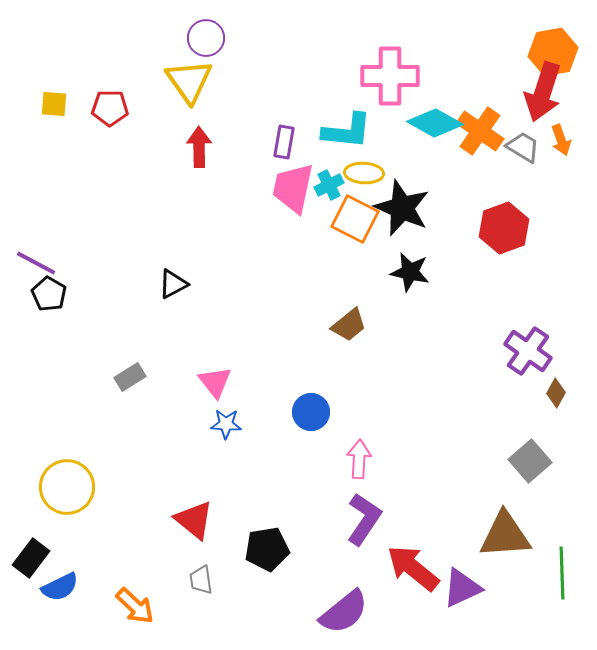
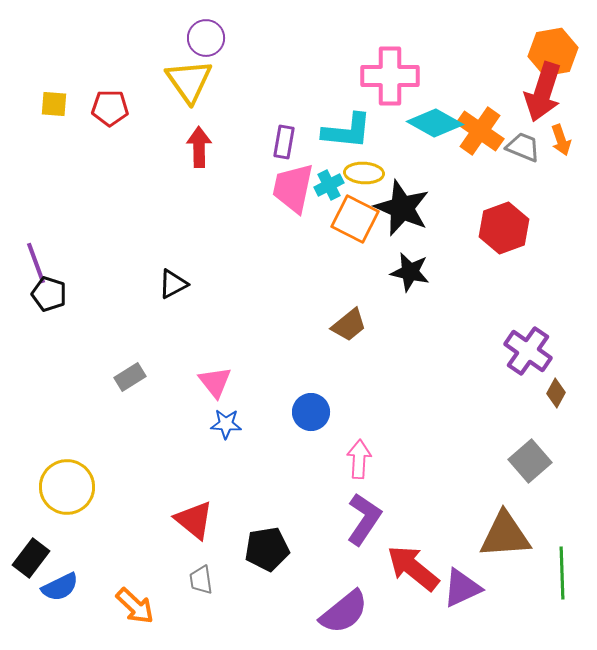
gray trapezoid at (523, 147): rotated 9 degrees counterclockwise
purple line at (36, 263): rotated 42 degrees clockwise
black pentagon at (49, 294): rotated 12 degrees counterclockwise
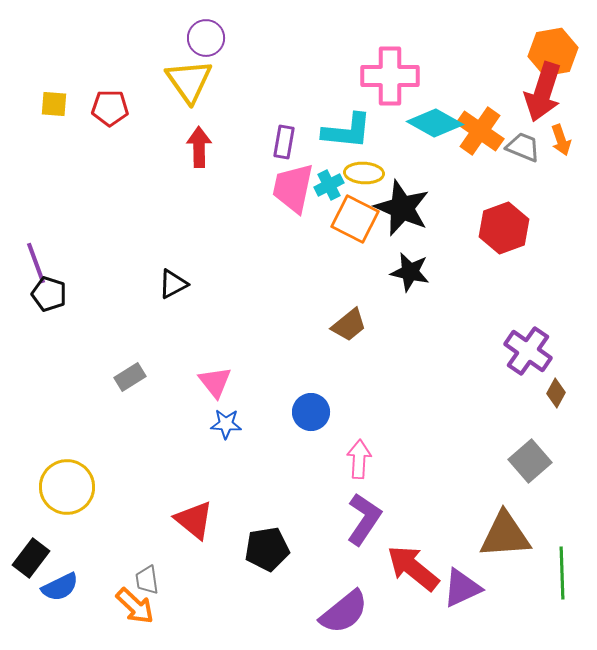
gray trapezoid at (201, 580): moved 54 px left
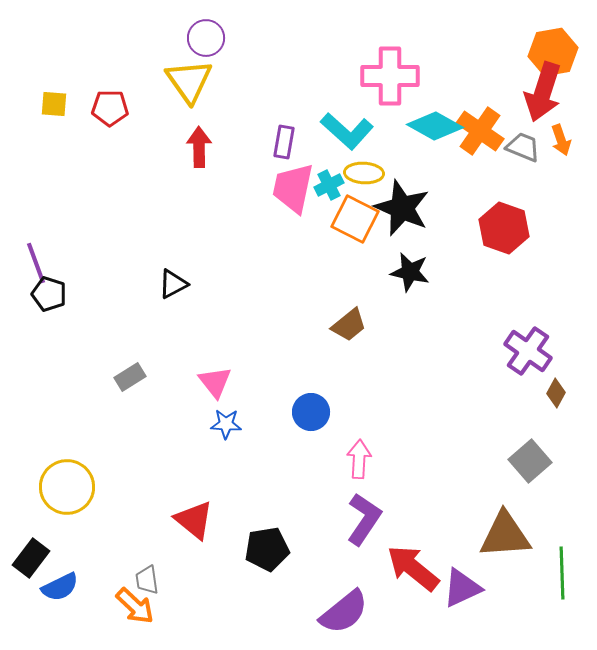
cyan diamond at (435, 123): moved 3 px down
cyan L-shape at (347, 131): rotated 36 degrees clockwise
red hexagon at (504, 228): rotated 21 degrees counterclockwise
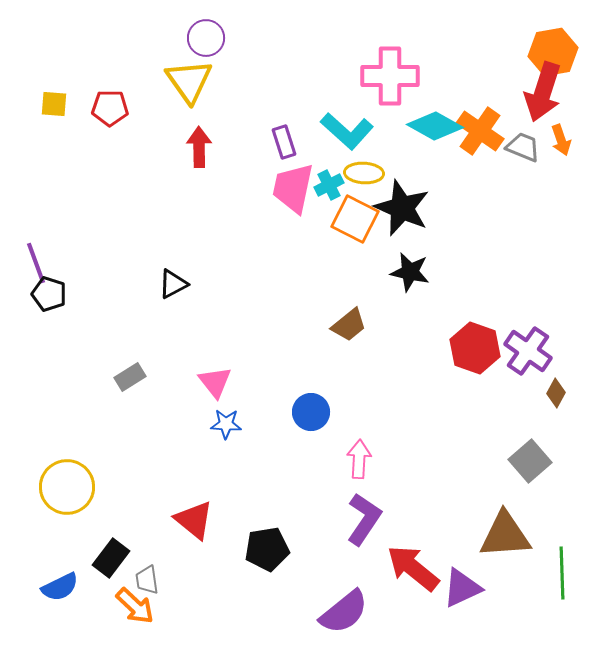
purple rectangle at (284, 142): rotated 28 degrees counterclockwise
red hexagon at (504, 228): moved 29 px left, 120 px down
black rectangle at (31, 558): moved 80 px right
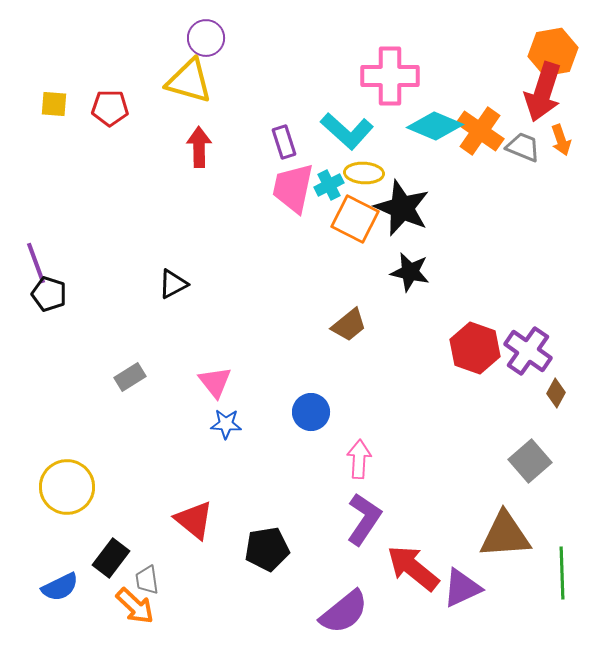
yellow triangle at (189, 81): rotated 39 degrees counterclockwise
cyan diamond at (435, 126): rotated 6 degrees counterclockwise
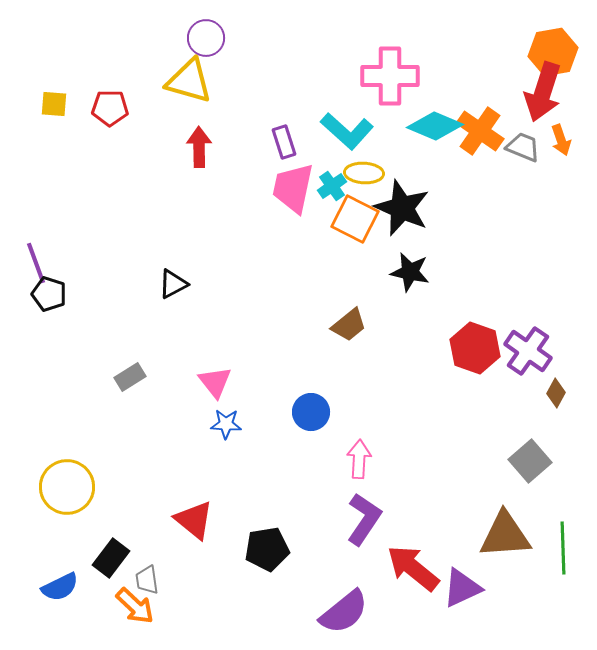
cyan cross at (329, 185): moved 3 px right, 1 px down; rotated 8 degrees counterclockwise
green line at (562, 573): moved 1 px right, 25 px up
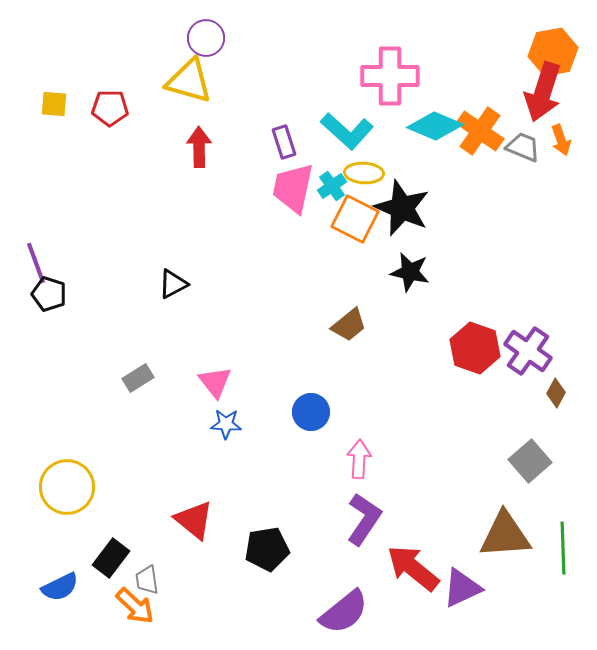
gray rectangle at (130, 377): moved 8 px right, 1 px down
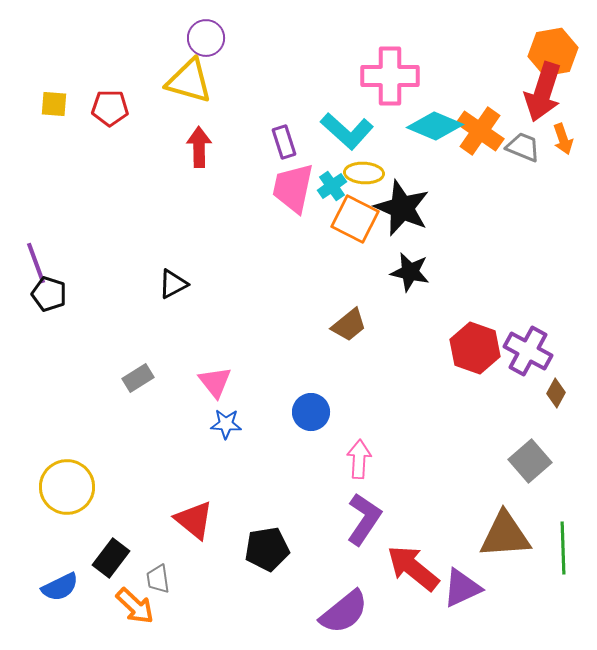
orange arrow at (561, 140): moved 2 px right, 1 px up
purple cross at (528, 351): rotated 6 degrees counterclockwise
gray trapezoid at (147, 580): moved 11 px right, 1 px up
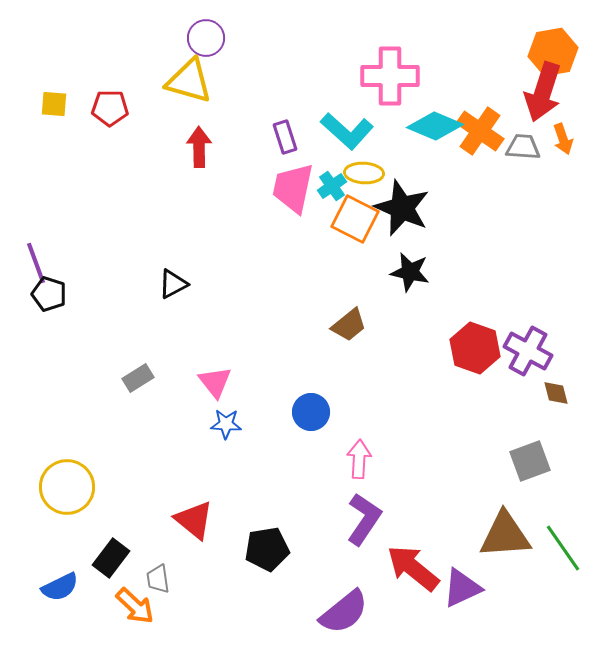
purple rectangle at (284, 142): moved 1 px right, 5 px up
gray trapezoid at (523, 147): rotated 18 degrees counterclockwise
brown diamond at (556, 393): rotated 44 degrees counterclockwise
gray square at (530, 461): rotated 21 degrees clockwise
green line at (563, 548): rotated 33 degrees counterclockwise
